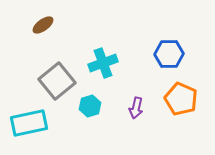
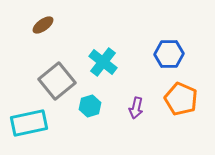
cyan cross: moved 1 px up; rotated 32 degrees counterclockwise
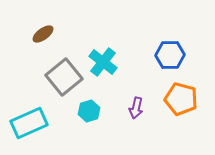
brown ellipse: moved 9 px down
blue hexagon: moved 1 px right, 1 px down
gray square: moved 7 px right, 4 px up
orange pentagon: rotated 8 degrees counterclockwise
cyan hexagon: moved 1 px left, 5 px down
cyan rectangle: rotated 12 degrees counterclockwise
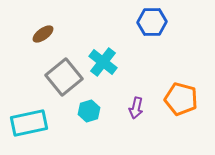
blue hexagon: moved 18 px left, 33 px up
cyan rectangle: rotated 12 degrees clockwise
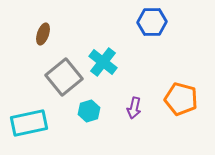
brown ellipse: rotated 35 degrees counterclockwise
purple arrow: moved 2 px left
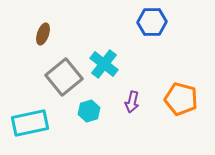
cyan cross: moved 1 px right, 2 px down
purple arrow: moved 2 px left, 6 px up
cyan rectangle: moved 1 px right
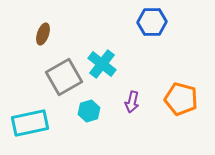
cyan cross: moved 2 px left
gray square: rotated 9 degrees clockwise
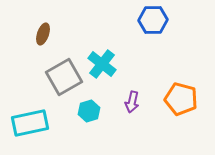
blue hexagon: moved 1 px right, 2 px up
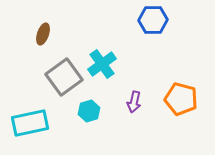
cyan cross: rotated 16 degrees clockwise
gray square: rotated 6 degrees counterclockwise
purple arrow: moved 2 px right
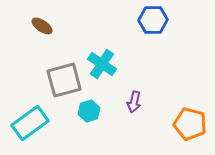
brown ellipse: moved 1 px left, 8 px up; rotated 75 degrees counterclockwise
cyan cross: rotated 20 degrees counterclockwise
gray square: moved 3 px down; rotated 21 degrees clockwise
orange pentagon: moved 9 px right, 25 px down
cyan rectangle: rotated 24 degrees counterclockwise
